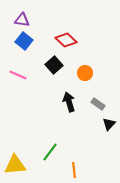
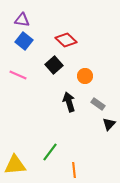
orange circle: moved 3 px down
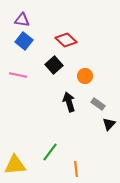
pink line: rotated 12 degrees counterclockwise
orange line: moved 2 px right, 1 px up
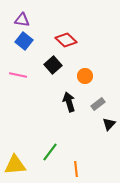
black square: moved 1 px left
gray rectangle: rotated 72 degrees counterclockwise
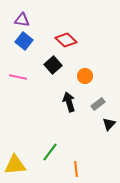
pink line: moved 2 px down
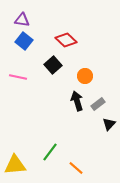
black arrow: moved 8 px right, 1 px up
orange line: moved 1 px up; rotated 42 degrees counterclockwise
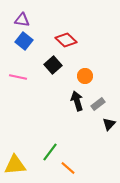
orange line: moved 8 px left
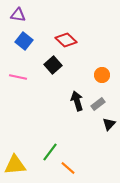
purple triangle: moved 4 px left, 5 px up
orange circle: moved 17 px right, 1 px up
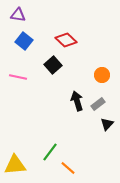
black triangle: moved 2 px left
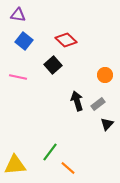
orange circle: moved 3 px right
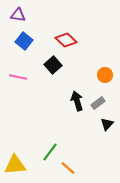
gray rectangle: moved 1 px up
